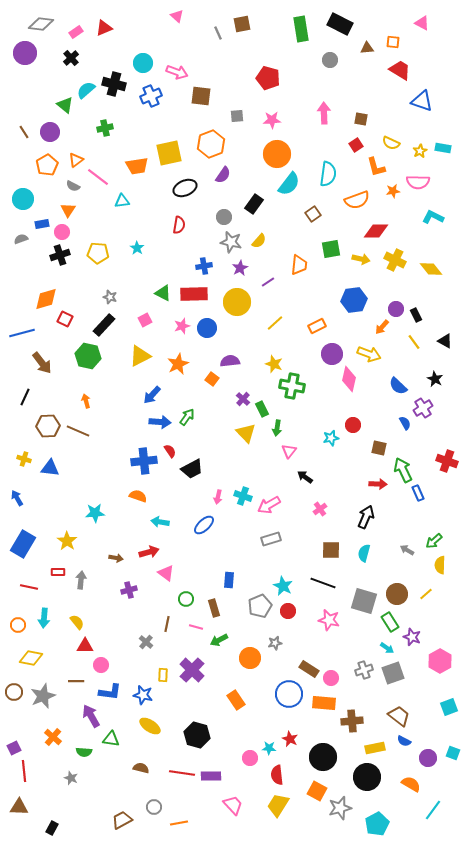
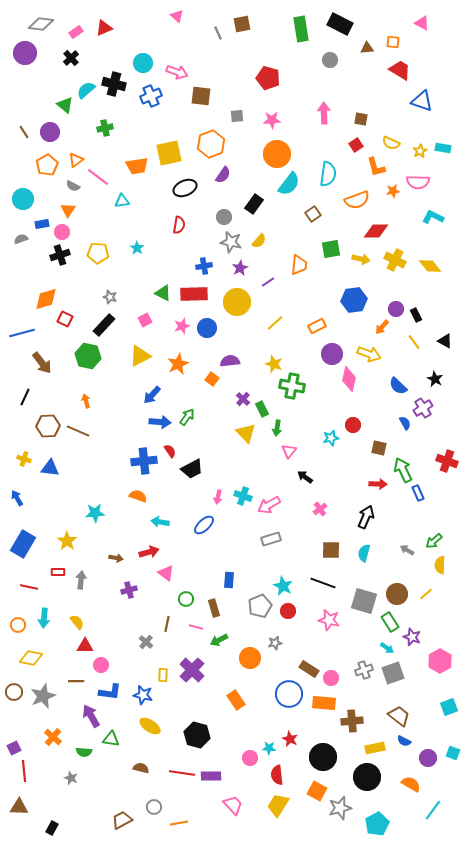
yellow diamond at (431, 269): moved 1 px left, 3 px up
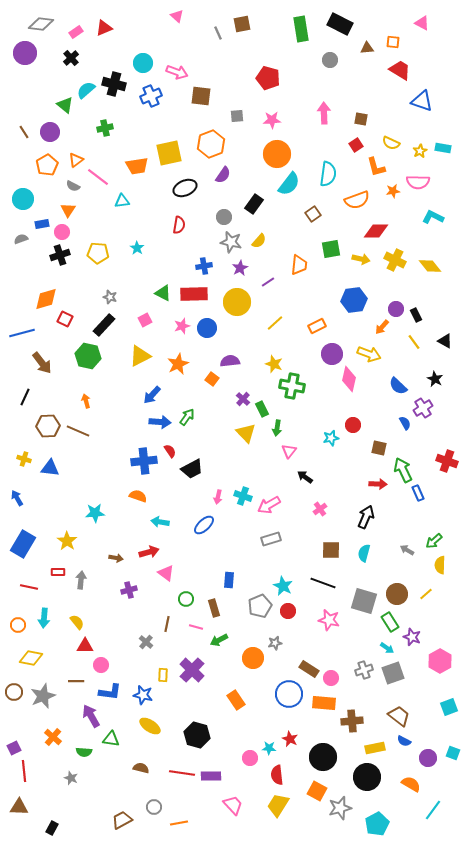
orange circle at (250, 658): moved 3 px right
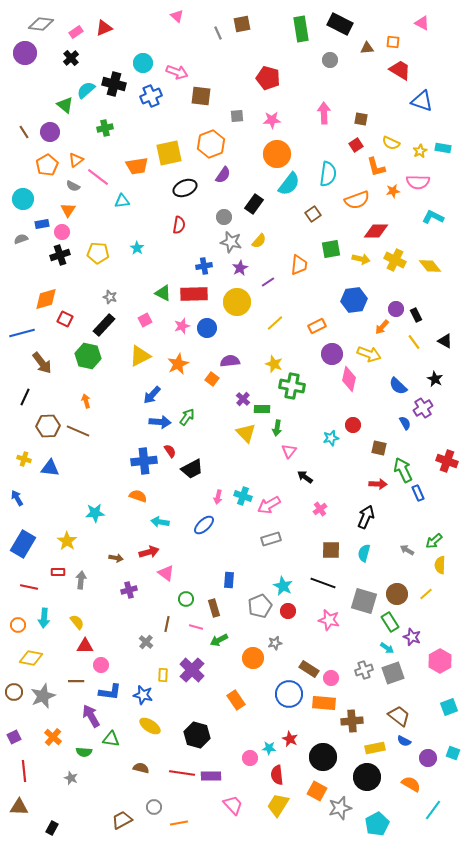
green rectangle at (262, 409): rotated 63 degrees counterclockwise
purple square at (14, 748): moved 11 px up
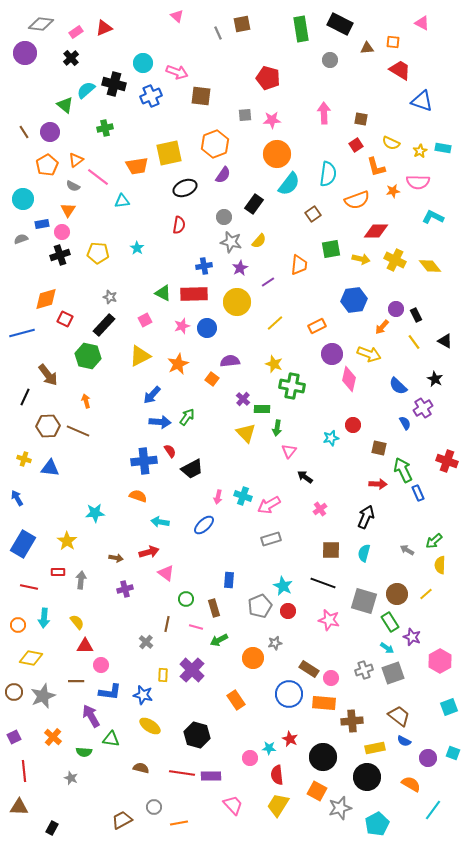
gray square at (237, 116): moved 8 px right, 1 px up
orange hexagon at (211, 144): moved 4 px right
brown arrow at (42, 363): moved 6 px right, 12 px down
purple cross at (129, 590): moved 4 px left, 1 px up
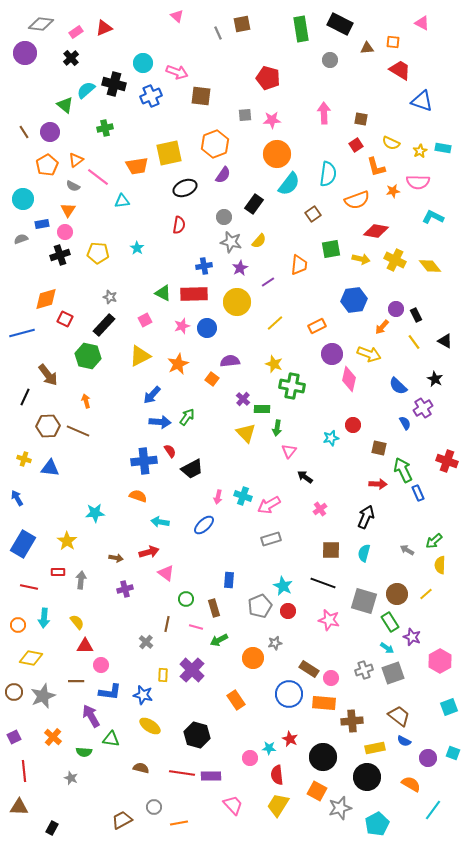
red diamond at (376, 231): rotated 10 degrees clockwise
pink circle at (62, 232): moved 3 px right
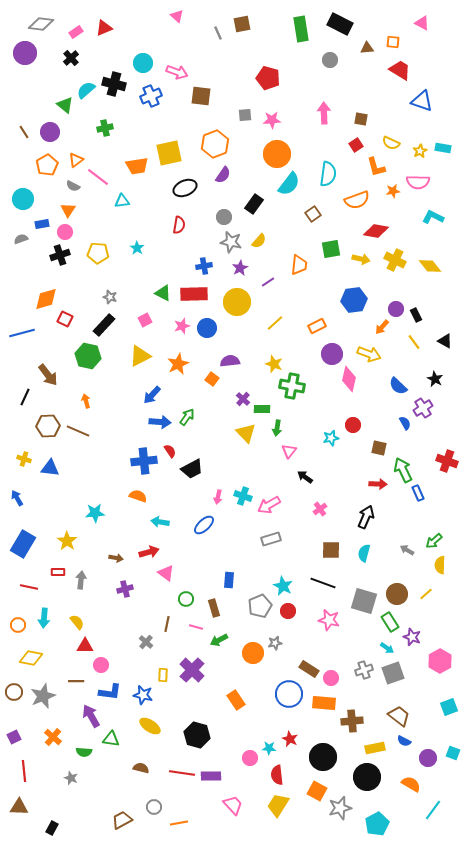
orange circle at (253, 658): moved 5 px up
